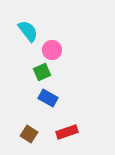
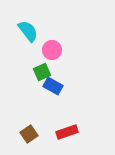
blue rectangle: moved 5 px right, 12 px up
brown square: rotated 24 degrees clockwise
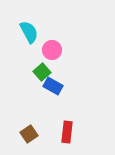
cyan semicircle: moved 1 px right, 1 px down; rotated 10 degrees clockwise
green square: rotated 18 degrees counterclockwise
red rectangle: rotated 65 degrees counterclockwise
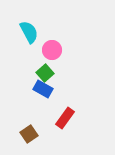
green square: moved 3 px right, 1 px down
blue rectangle: moved 10 px left, 3 px down
red rectangle: moved 2 px left, 14 px up; rotated 30 degrees clockwise
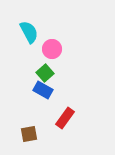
pink circle: moved 1 px up
blue rectangle: moved 1 px down
brown square: rotated 24 degrees clockwise
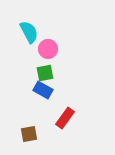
pink circle: moved 4 px left
green square: rotated 30 degrees clockwise
